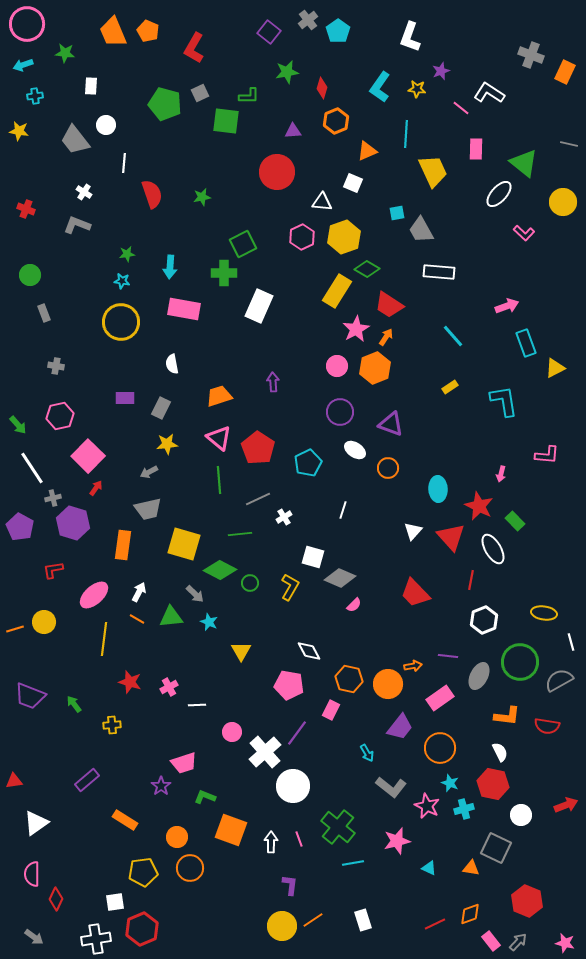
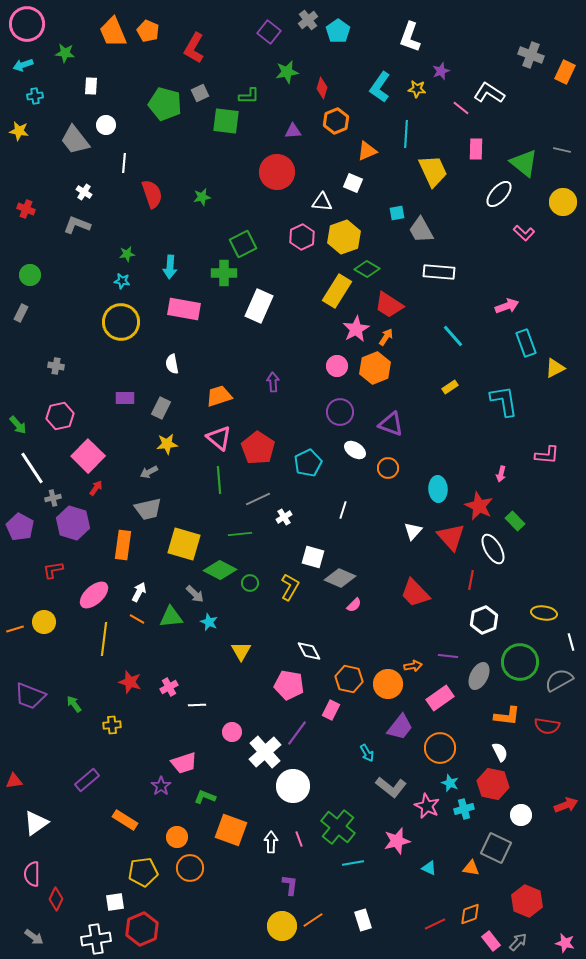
gray line at (569, 144): moved 7 px left, 6 px down
gray rectangle at (44, 313): moved 23 px left; rotated 48 degrees clockwise
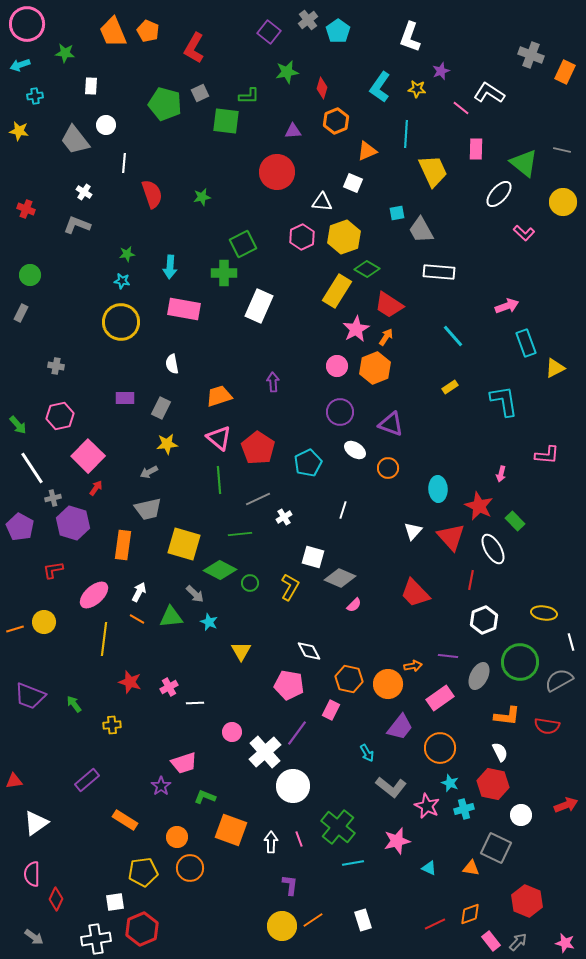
cyan arrow at (23, 65): moved 3 px left
white line at (197, 705): moved 2 px left, 2 px up
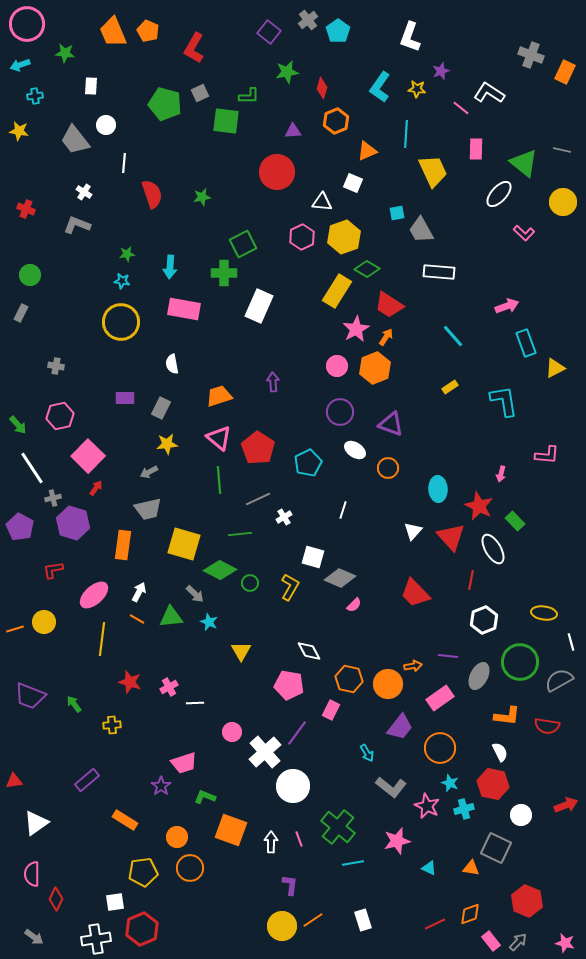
yellow line at (104, 639): moved 2 px left
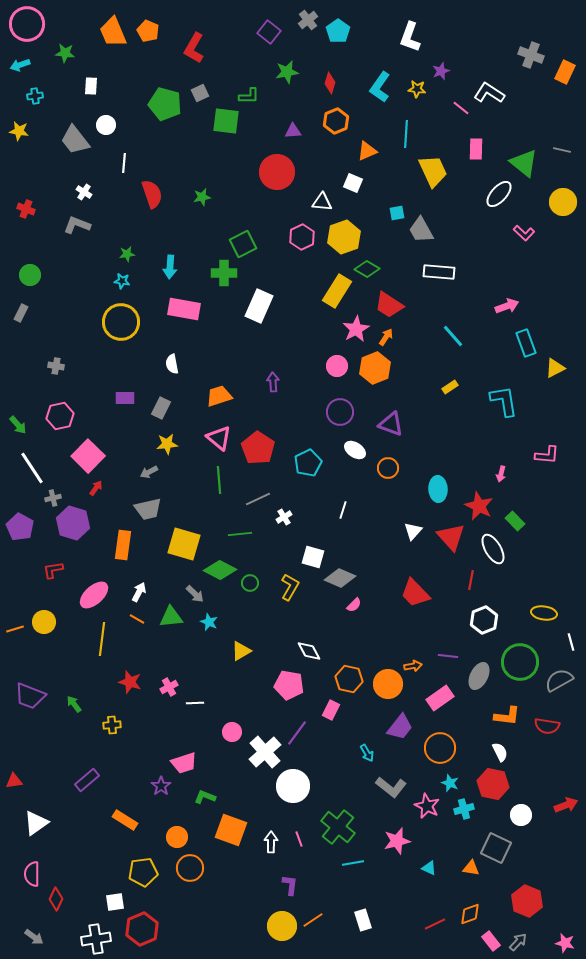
red diamond at (322, 88): moved 8 px right, 5 px up
yellow triangle at (241, 651): rotated 30 degrees clockwise
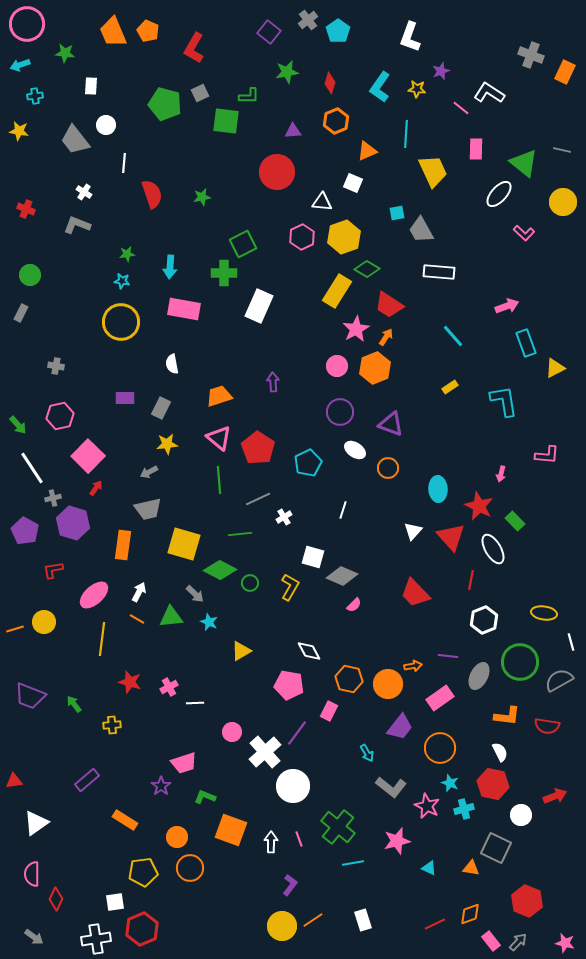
purple pentagon at (20, 527): moved 5 px right, 4 px down
gray diamond at (340, 578): moved 2 px right, 2 px up
pink rectangle at (331, 710): moved 2 px left, 1 px down
red arrow at (566, 805): moved 11 px left, 9 px up
purple L-shape at (290, 885): rotated 30 degrees clockwise
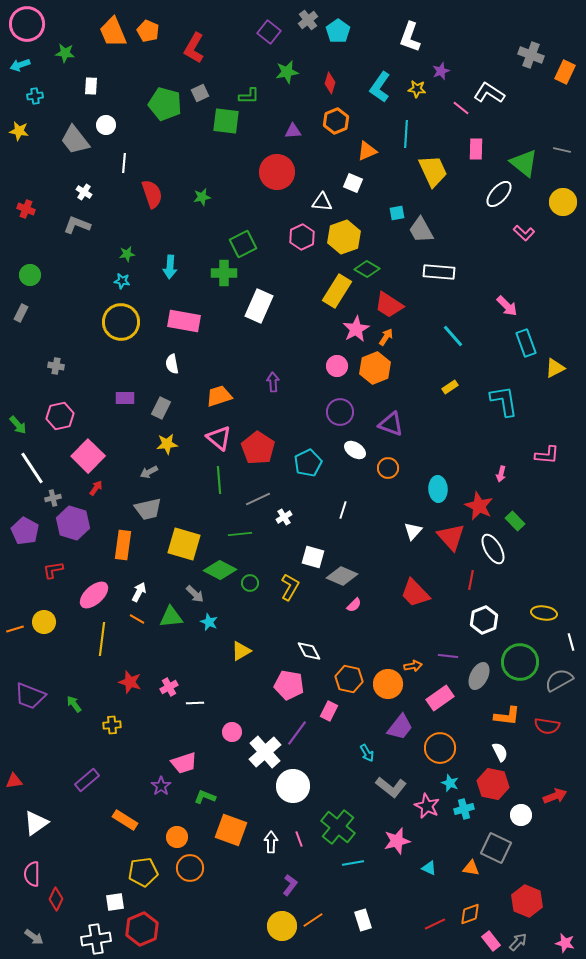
pink arrow at (507, 306): rotated 65 degrees clockwise
pink rectangle at (184, 309): moved 12 px down
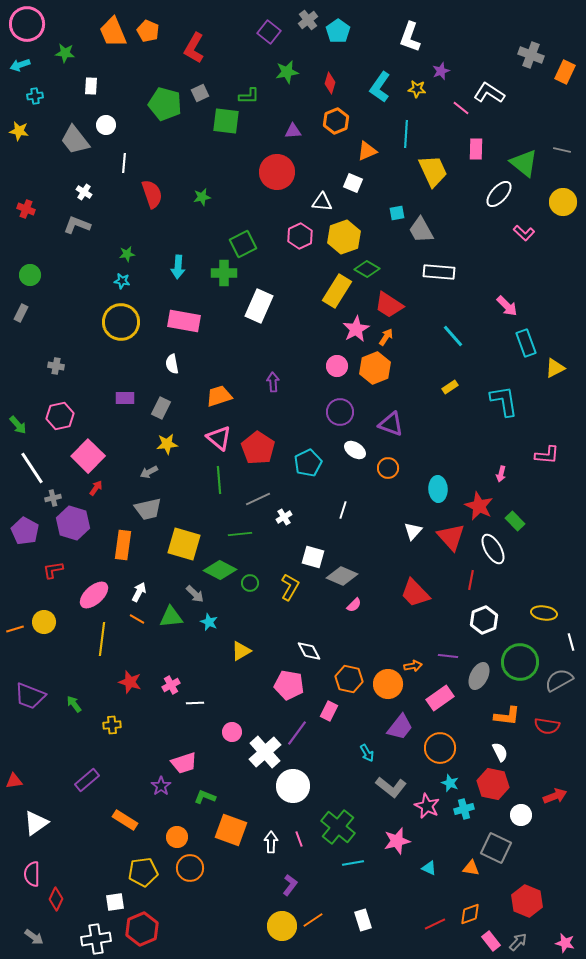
pink hexagon at (302, 237): moved 2 px left, 1 px up
cyan arrow at (170, 267): moved 8 px right
pink cross at (169, 687): moved 2 px right, 2 px up
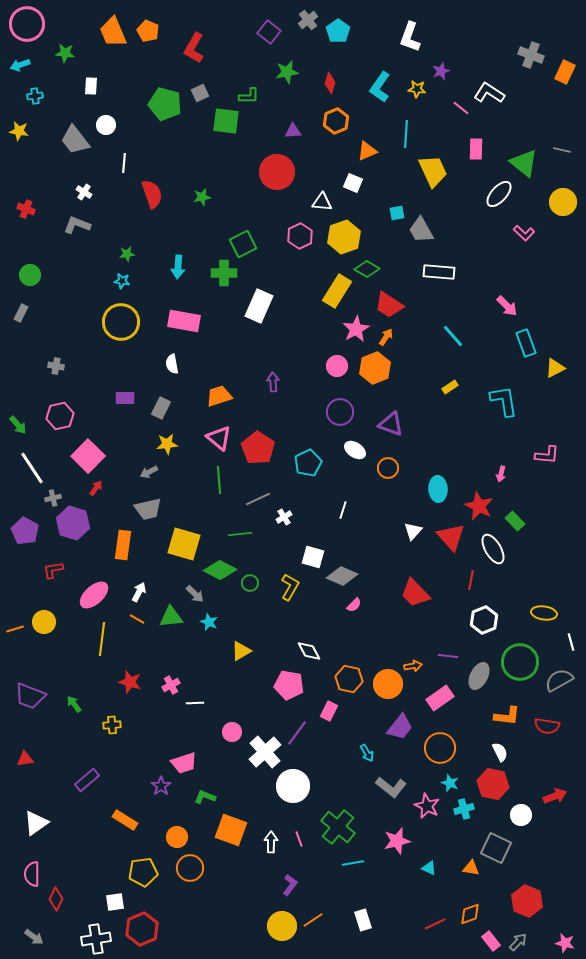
red triangle at (14, 781): moved 11 px right, 22 px up
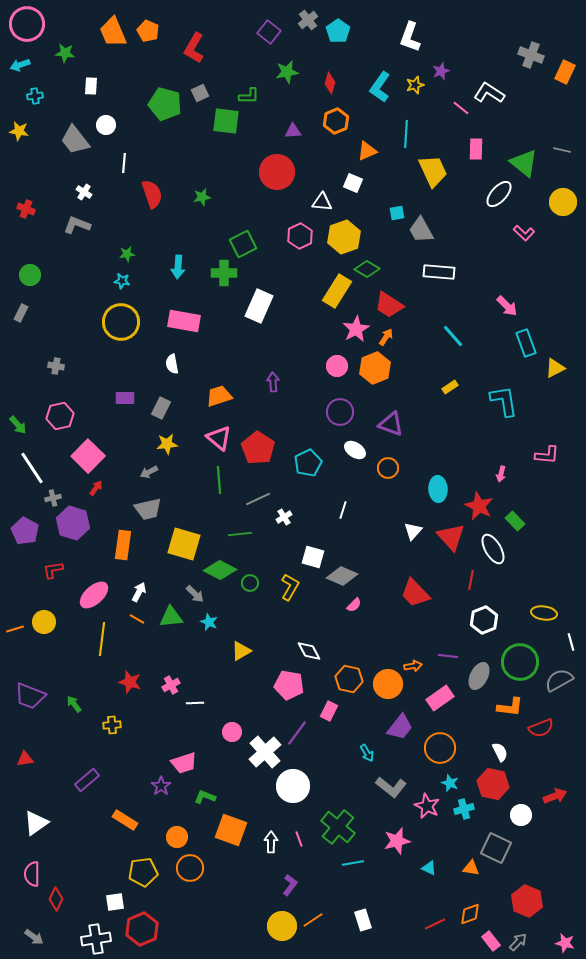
yellow star at (417, 89): moved 2 px left, 4 px up; rotated 24 degrees counterclockwise
orange L-shape at (507, 716): moved 3 px right, 9 px up
red semicircle at (547, 726): moved 6 px left, 2 px down; rotated 30 degrees counterclockwise
